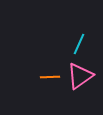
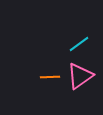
cyan line: rotated 30 degrees clockwise
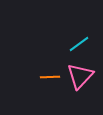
pink triangle: rotated 12 degrees counterclockwise
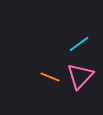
orange line: rotated 24 degrees clockwise
